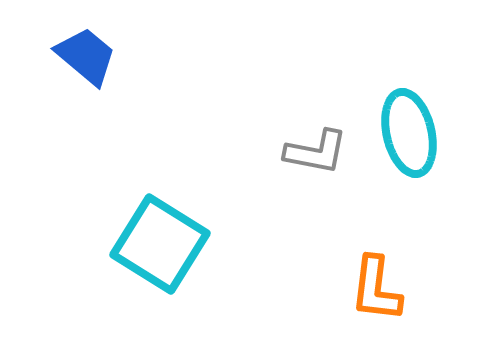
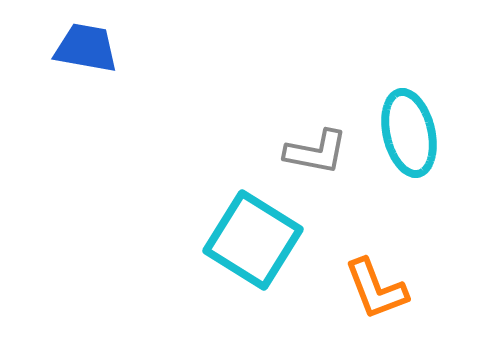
blue trapezoid: moved 8 px up; rotated 30 degrees counterclockwise
cyan square: moved 93 px right, 4 px up
orange L-shape: rotated 28 degrees counterclockwise
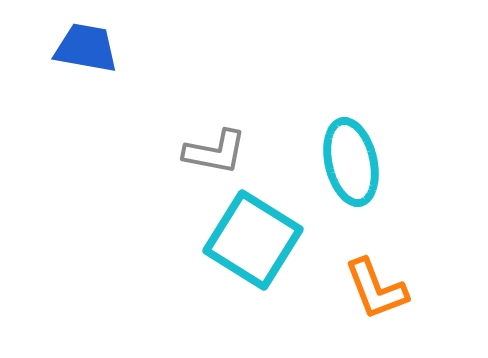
cyan ellipse: moved 58 px left, 29 px down
gray L-shape: moved 101 px left
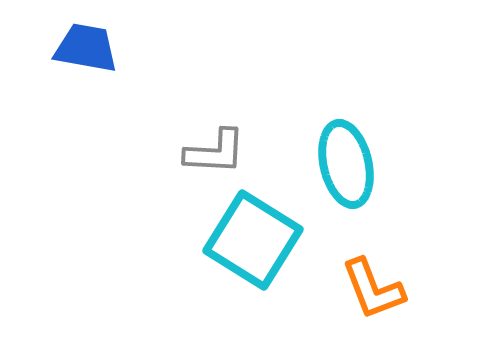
gray L-shape: rotated 8 degrees counterclockwise
cyan ellipse: moved 5 px left, 2 px down
orange L-shape: moved 3 px left
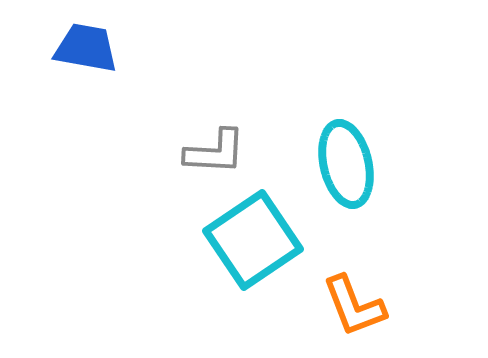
cyan square: rotated 24 degrees clockwise
orange L-shape: moved 19 px left, 17 px down
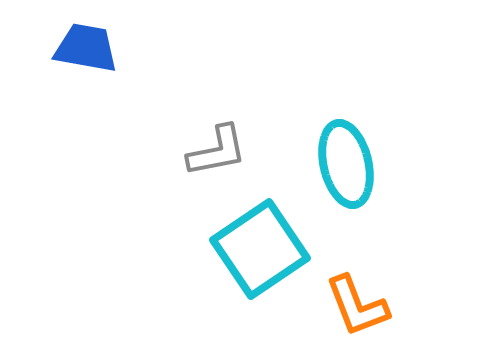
gray L-shape: moved 2 px right, 1 px up; rotated 14 degrees counterclockwise
cyan square: moved 7 px right, 9 px down
orange L-shape: moved 3 px right
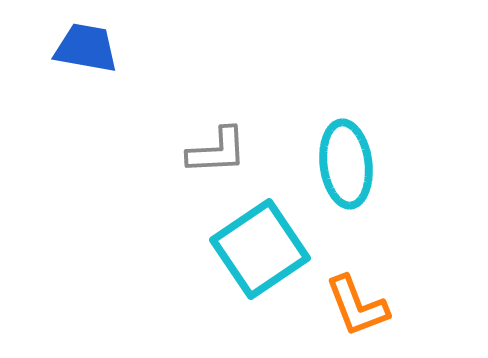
gray L-shape: rotated 8 degrees clockwise
cyan ellipse: rotated 6 degrees clockwise
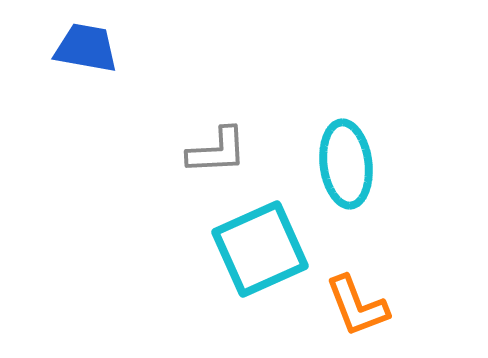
cyan square: rotated 10 degrees clockwise
